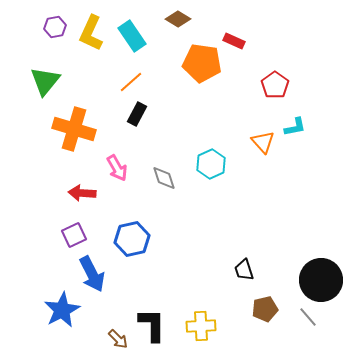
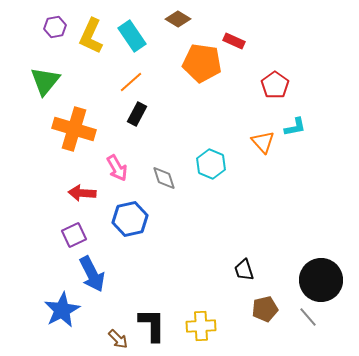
yellow L-shape: moved 3 px down
cyan hexagon: rotated 12 degrees counterclockwise
blue hexagon: moved 2 px left, 20 px up
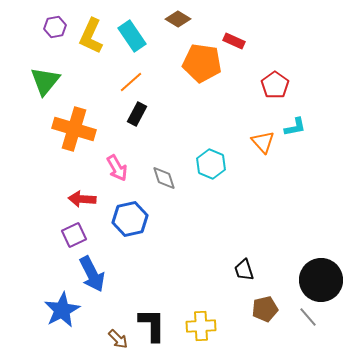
red arrow: moved 6 px down
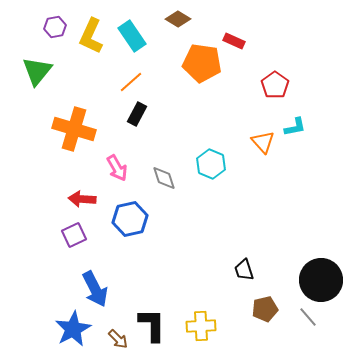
green triangle: moved 8 px left, 10 px up
blue arrow: moved 3 px right, 15 px down
blue star: moved 11 px right, 19 px down
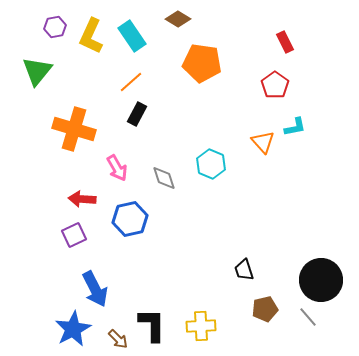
red rectangle: moved 51 px right, 1 px down; rotated 40 degrees clockwise
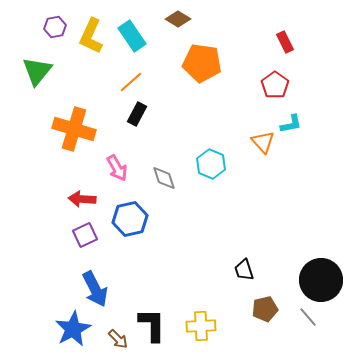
cyan L-shape: moved 4 px left, 3 px up
purple square: moved 11 px right
